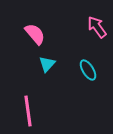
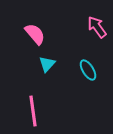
pink line: moved 5 px right
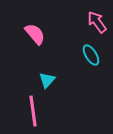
pink arrow: moved 5 px up
cyan triangle: moved 16 px down
cyan ellipse: moved 3 px right, 15 px up
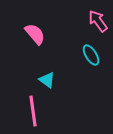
pink arrow: moved 1 px right, 1 px up
cyan triangle: rotated 36 degrees counterclockwise
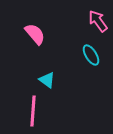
pink line: rotated 12 degrees clockwise
